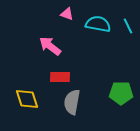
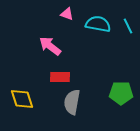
yellow diamond: moved 5 px left
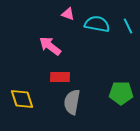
pink triangle: moved 1 px right
cyan semicircle: moved 1 px left
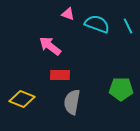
cyan semicircle: rotated 10 degrees clockwise
red rectangle: moved 2 px up
green pentagon: moved 4 px up
yellow diamond: rotated 50 degrees counterclockwise
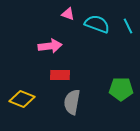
pink arrow: rotated 135 degrees clockwise
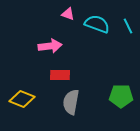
green pentagon: moved 7 px down
gray semicircle: moved 1 px left
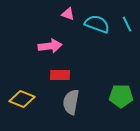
cyan line: moved 1 px left, 2 px up
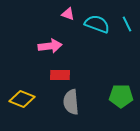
gray semicircle: rotated 15 degrees counterclockwise
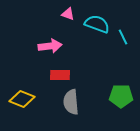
cyan line: moved 4 px left, 13 px down
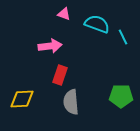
pink triangle: moved 4 px left
red rectangle: rotated 72 degrees counterclockwise
yellow diamond: rotated 25 degrees counterclockwise
